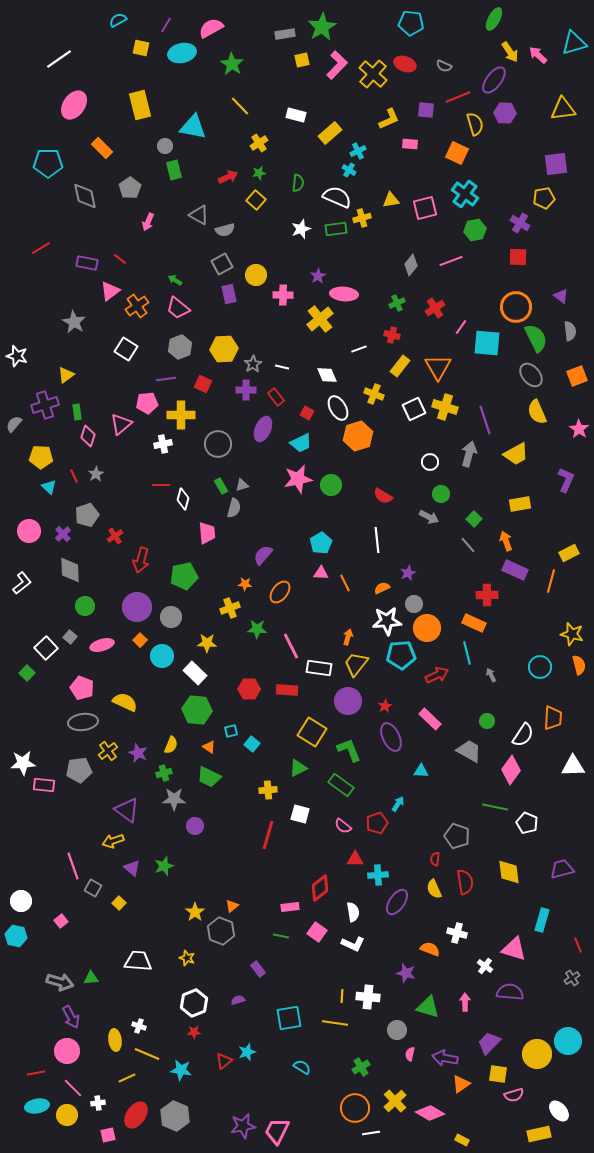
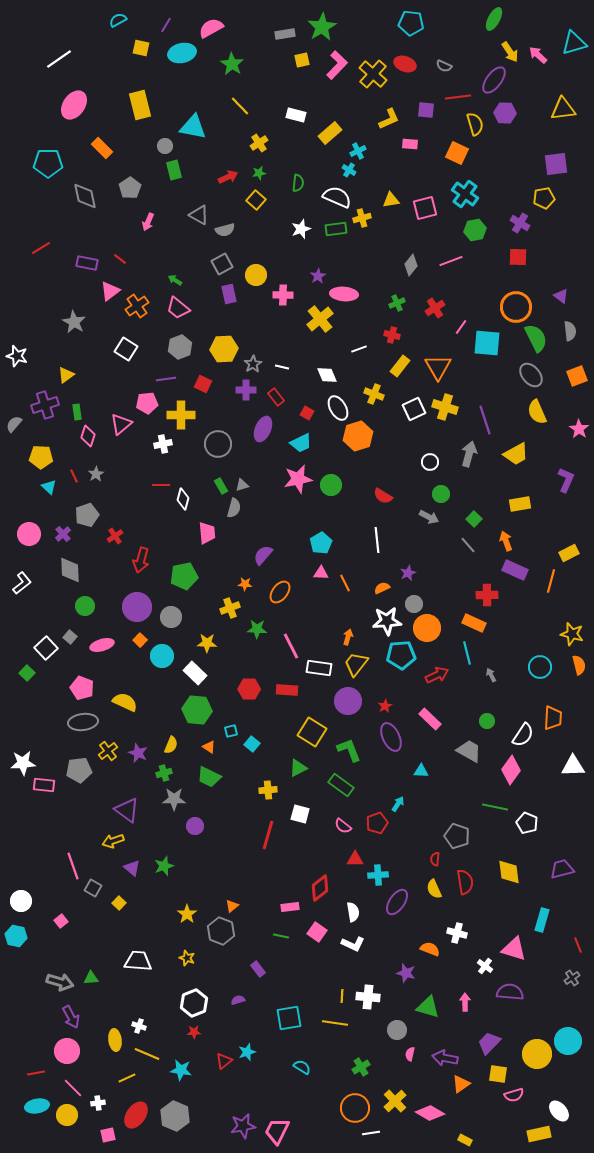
red line at (458, 97): rotated 15 degrees clockwise
pink circle at (29, 531): moved 3 px down
yellow star at (195, 912): moved 8 px left, 2 px down
yellow rectangle at (462, 1140): moved 3 px right
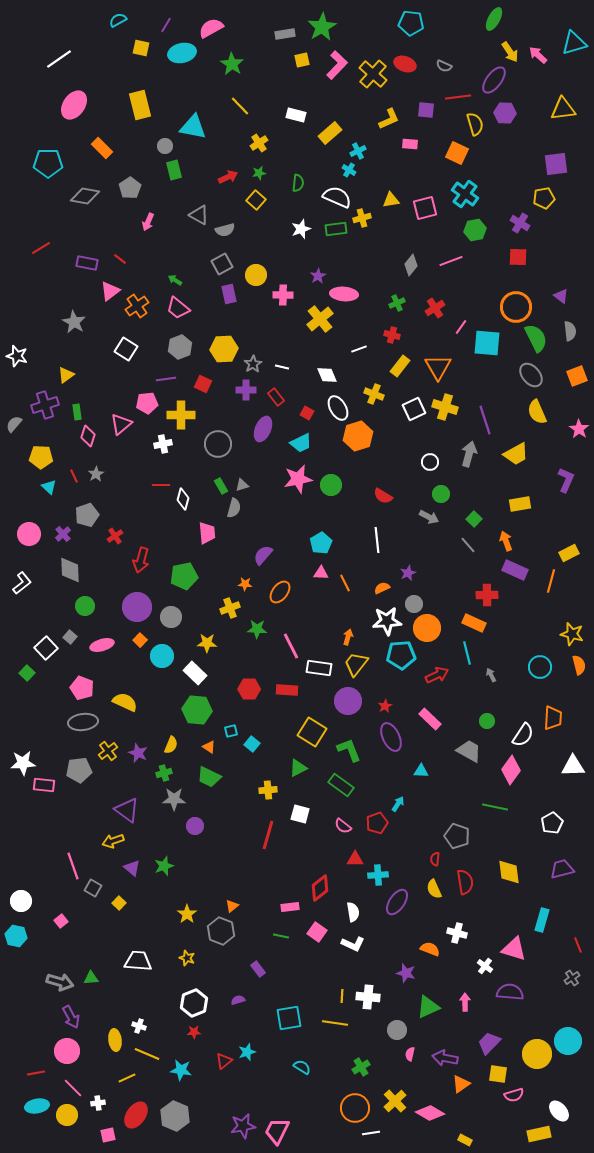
gray diamond at (85, 196): rotated 68 degrees counterclockwise
white pentagon at (527, 823): moved 25 px right; rotated 20 degrees clockwise
green triangle at (428, 1007): rotated 40 degrees counterclockwise
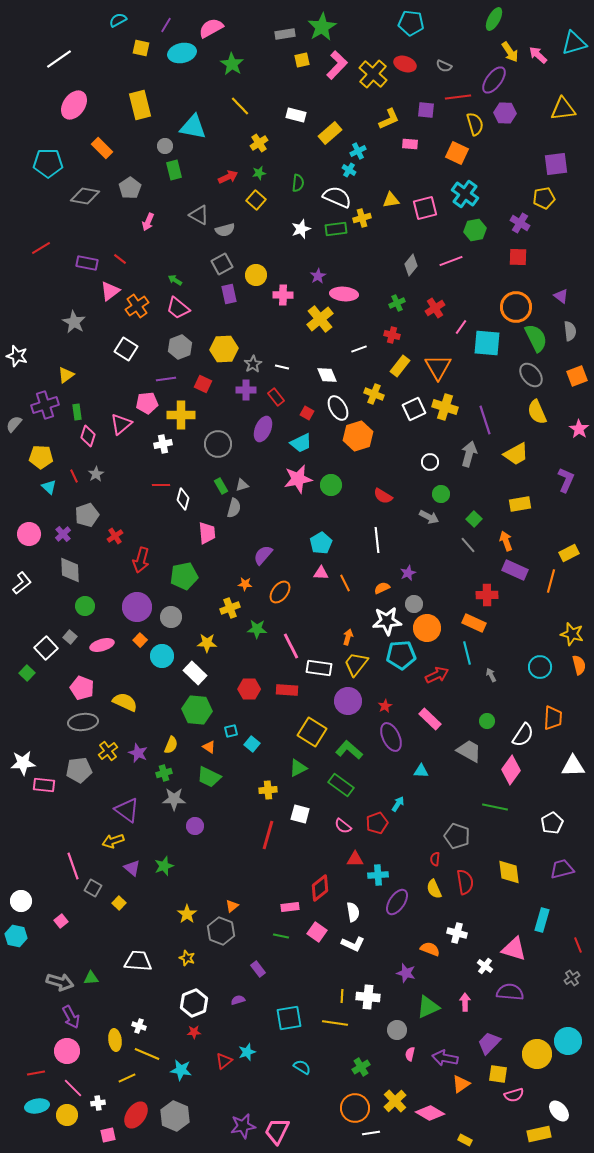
green L-shape at (349, 750): rotated 28 degrees counterclockwise
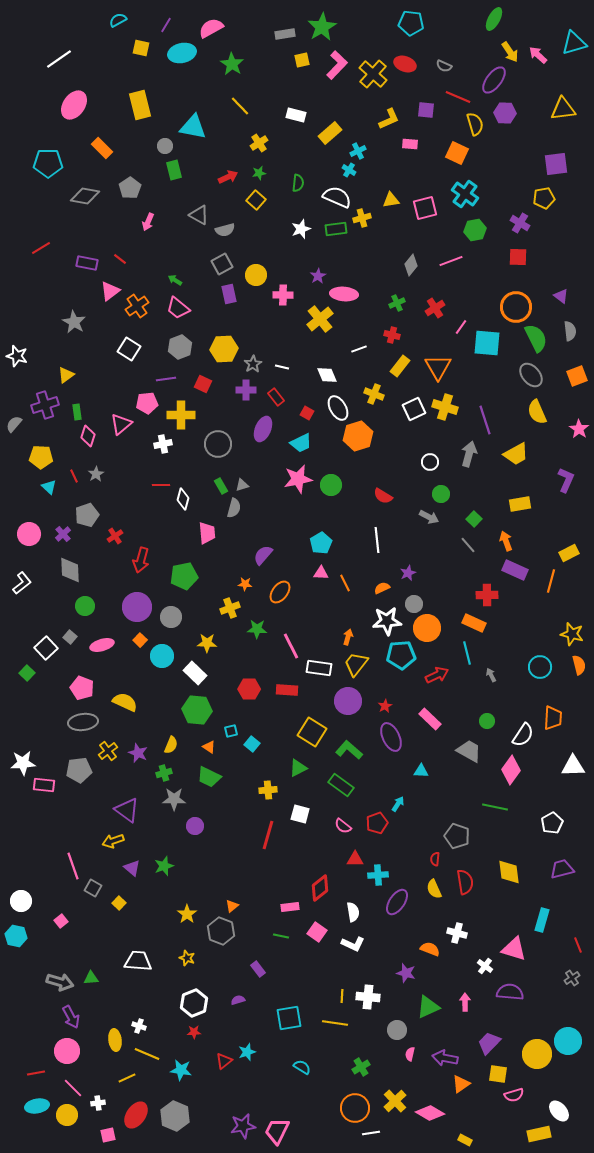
red line at (458, 97): rotated 30 degrees clockwise
white square at (126, 349): moved 3 px right
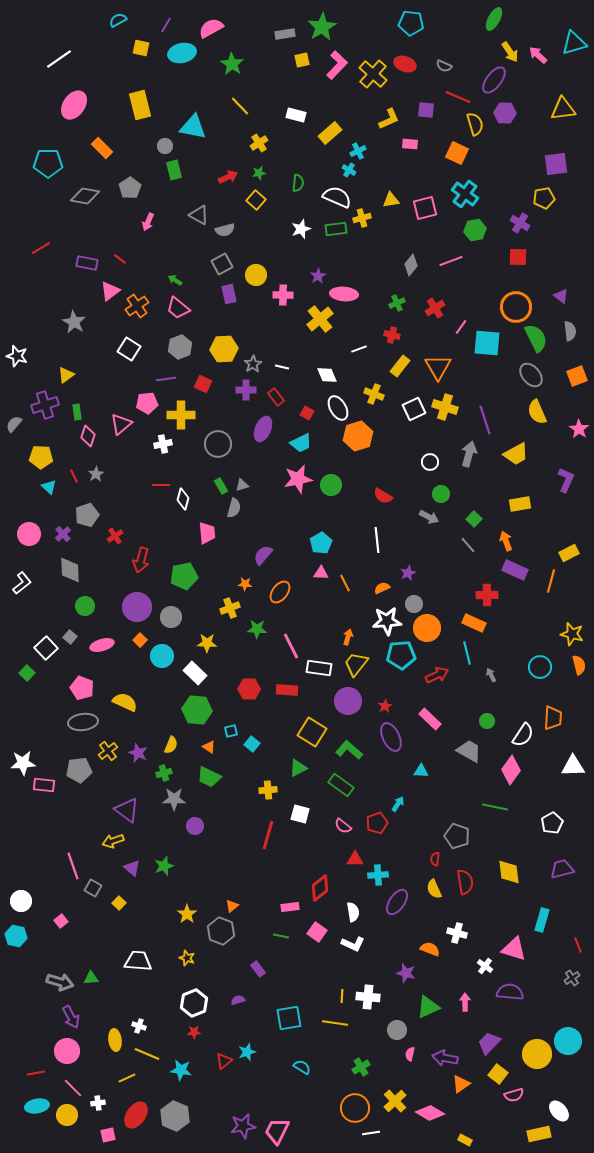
yellow square at (498, 1074): rotated 30 degrees clockwise
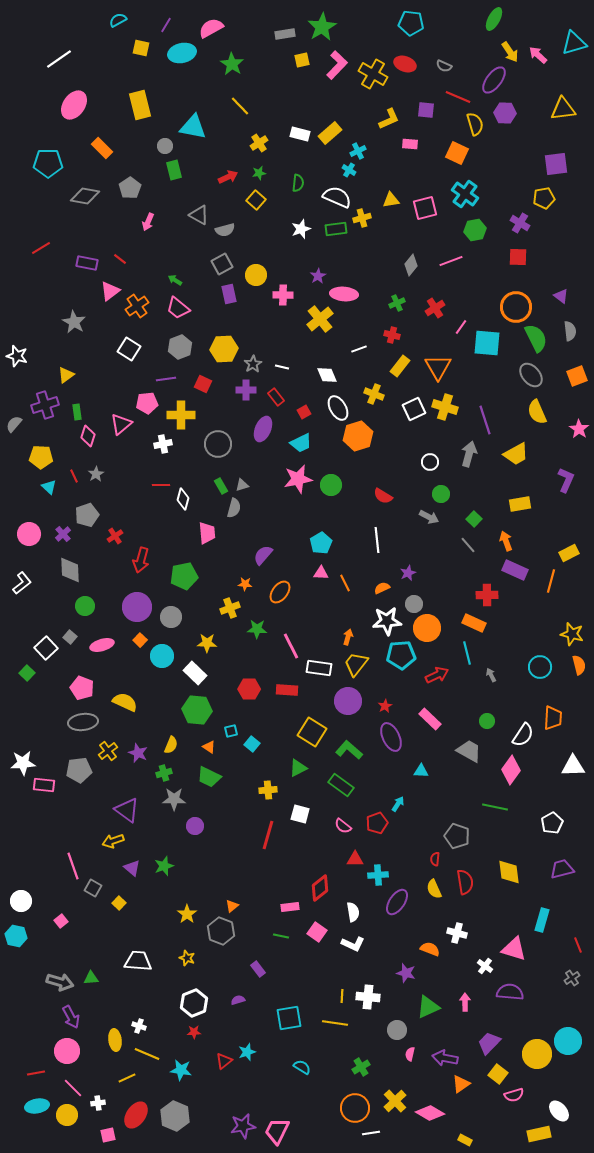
yellow cross at (373, 74): rotated 12 degrees counterclockwise
white rectangle at (296, 115): moved 4 px right, 19 px down
red square at (307, 413): moved 3 px left, 1 px up; rotated 32 degrees clockwise
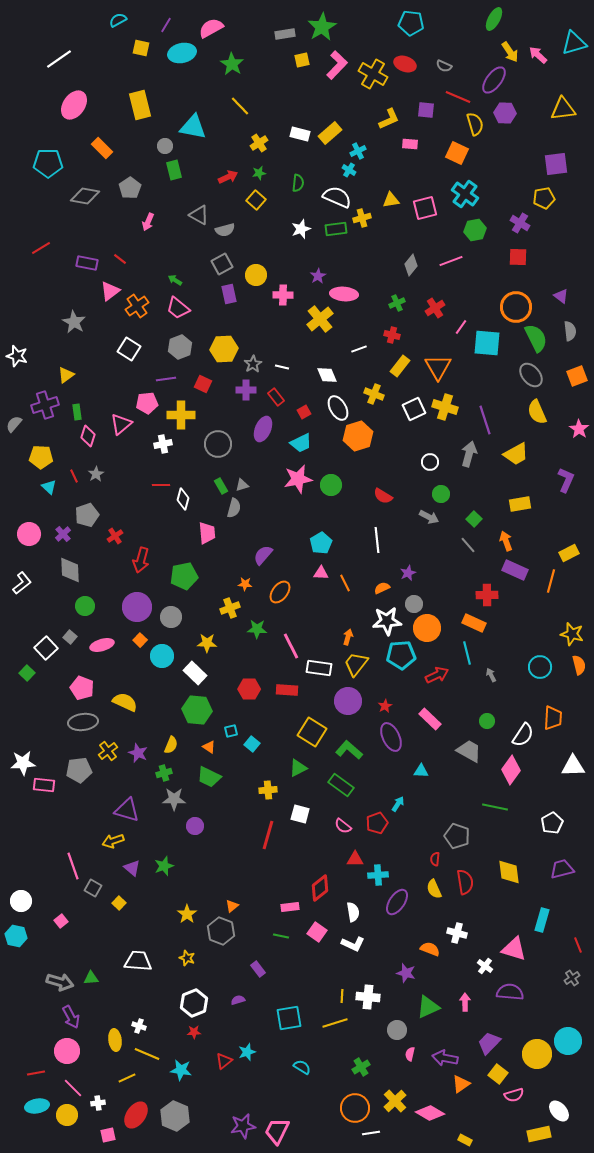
purple triangle at (127, 810): rotated 20 degrees counterclockwise
yellow line at (335, 1023): rotated 25 degrees counterclockwise
